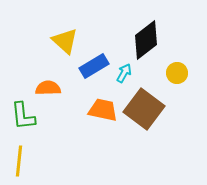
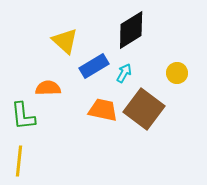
black diamond: moved 15 px left, 10 px up; rotated 6 degrees clockwise
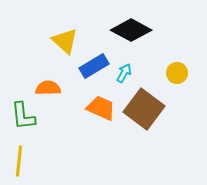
black diamond: rotated 60 degrees clockwise
orange trapezoid: moved 2 px left, 2 px up; rotated 12 degrees clockwise
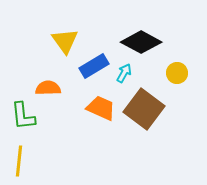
black diamond: moved 10 px right, 12 px down
yellow triangle: rotated 12 degrees clockwise
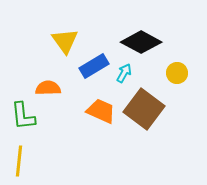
orange trapezoid: moved 3 px down
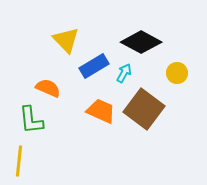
yellow triangle: moved 1 px right, 1 px up; rotated 8 degrees counterclockwise
orange semicircle: rotated 25 degrees clockwise
green L-shape: moved 8 px right, 4 px down
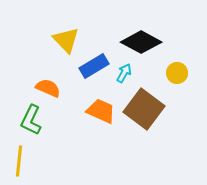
green L-shape: rotated 32 degrees clockwise
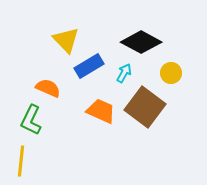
blue rectangle: moved 5 px left
yellow circle: moved 6 px left
brown square: moved 1 px right, 2 px up
yellow line: moved 2 px right
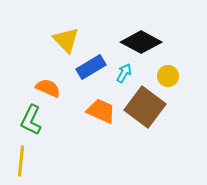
blue rectangle: moved 2 px right, 1 px down
yellow circle: moved 3 px left, 3 px down
